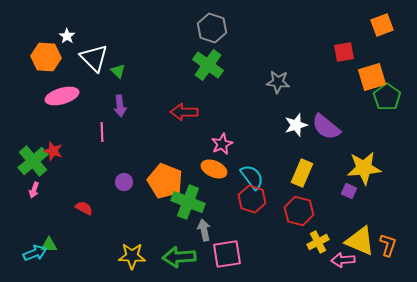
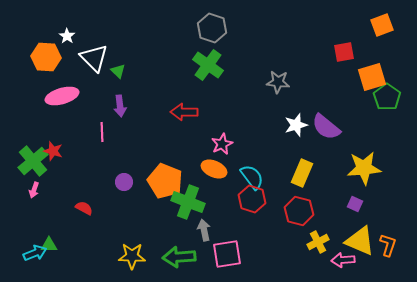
purple square at (349, 191): moved 6 px right, 13 px down
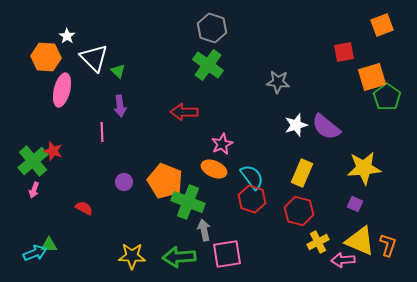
pink ellipse at (62, 96): moved 6 px up; rotated 60 degrees counterclockwise
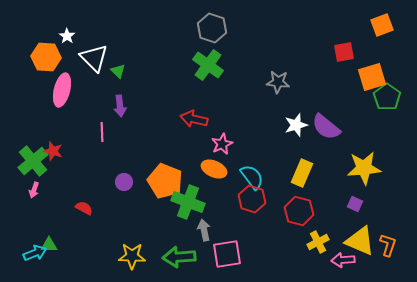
red arrow at (184, 112): moved 10 px right, 7 px down; rotated 12 degrees clockwise
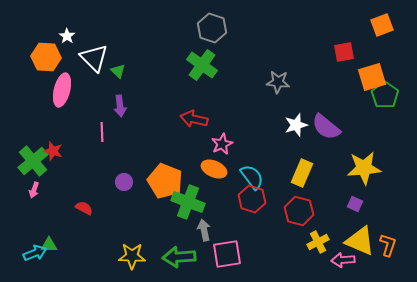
green cross at (208, 65): moved 6 px left
green pentagon at (387, 97): moved 2 px left, 2 px up
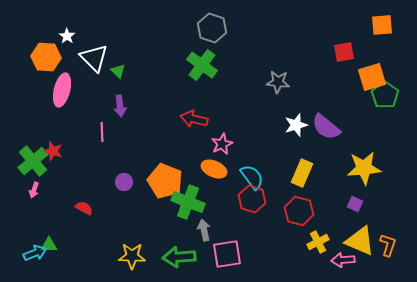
orange square at (382, 25): rotated 15 degrees clockwise
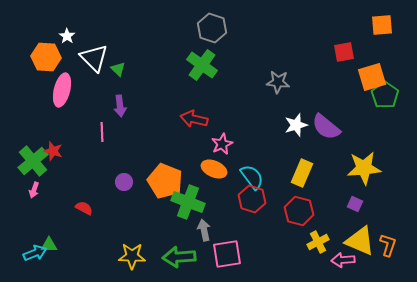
green triangle at (118, 71): moved 2 px up
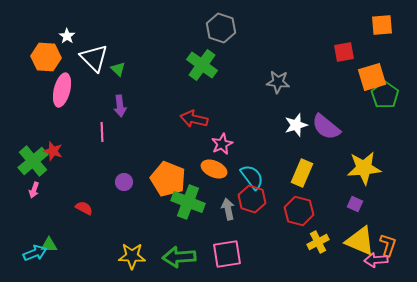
gray hexagon at (212, 28): moved 9 px right
orange pentagon at (165, 181): moved 3 px right, 2 px up
gray arrow at (204, 230): moved 24 px right, 21 px up
pink arrow at (343, 260): moved 33 px right
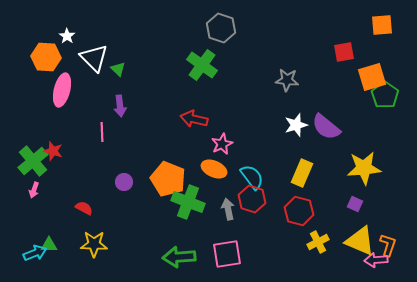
gray star at (278, 82): moved 9 px right, 2 px up
yellow star at (132, 256): moved 38 px left, 12 px up
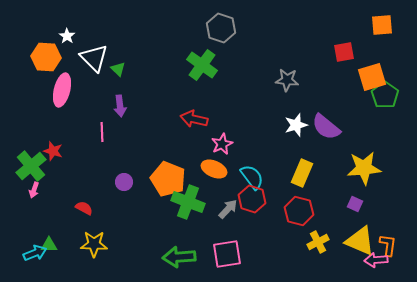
green cross at (33, 161): moved 2 px left, 5 px down
gray arrow at (228, 209): rotated 55 degrees clockwise
orange L-shape at (388, 245): rotated 10 degrees counterclockwise
